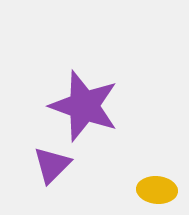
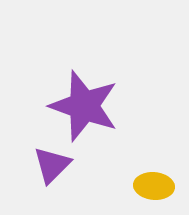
yellow ellipse: moved 3 px left, 4 px up
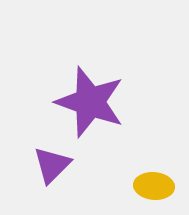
purple star: moved 6 px right, 4 px up
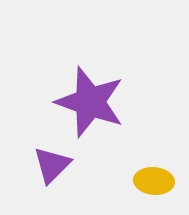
yellow ellipse: moved 5 px up
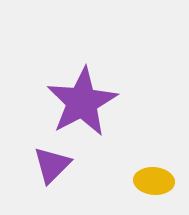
purple star: moved 8 px left; rotated 24 degrees clockwise
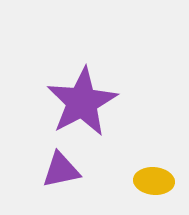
purple triangle: moved 9 px right, 5 px down; rotated 33 degrees clockwise
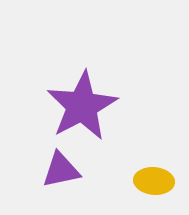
purple star: moved 4 px down
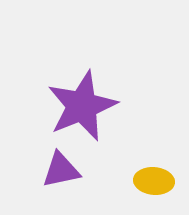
purple star: rotated 6 degrees clockwise
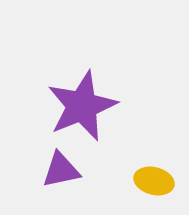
yellow ellipse: rotated 9 degrees clockwise
